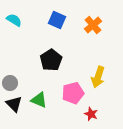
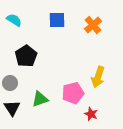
blue square: rotated 24 degrees counterclockwise
black pentagon: moved 25 px left, 4 px up
green triangle: moved 1 px right, 1 px up; rotated 42 degrees counterclockwise
black triangle: moved 2 px left, 4 px down; rotated 12 degrees clockwise
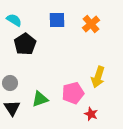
orange cross: moved 2 px left, 1 px up
black pentagon: moved 1 px left, 12 px up
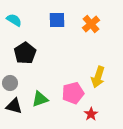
black pentagon: moved 9 px down
black triangle: moved 2 px right, 2 px up; rotated 42 degrees counterclockwise
red star: rotated 16 degrees clockwise
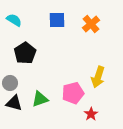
black triangle: moved 3 px up
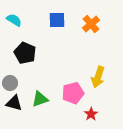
black pentagon: rotated 15 degrees counterclockwise
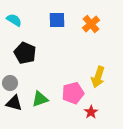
red star: moved 2 px up
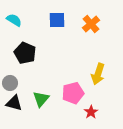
yellow arrow: moved 3 px up
green triangle: moved 1 px right; rotated 30 degrees counterclockwise
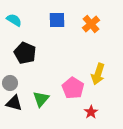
pink pentagon: moved 5 px up; rotated 25 degrees counterclockwise
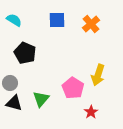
yellow arrow: moved 1 px down
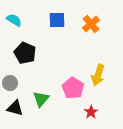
black triangle: moved 1 px right, 5 px down
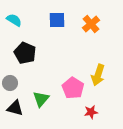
red star: rotated 24 degrees clockwise
